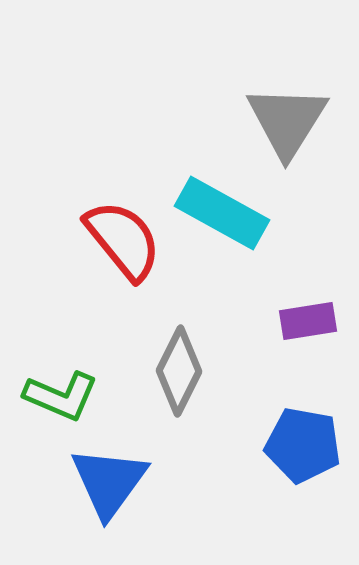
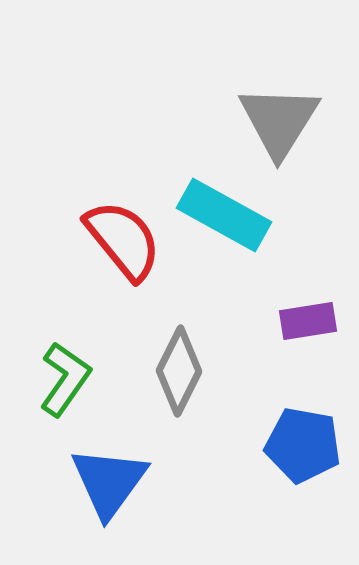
gray triangle: moved 8 px left
cyan rectangle: moved 2 px right, 2 px down
green L-shape: moved 4 px right, 17 px up; rotated 78 degrees counterclockwise
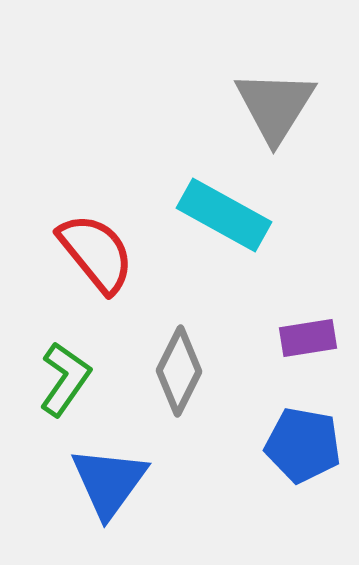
gray triangle: moved 4 px left, 15 px up
red semicircle: moved 27 px left, 13 px down
purple rectangle: moved 17 px down
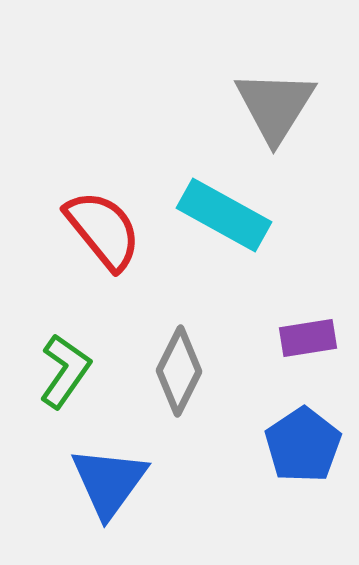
red semicircle: moved 7 px right, 23 px up
green L-shape: moved 8 px up
blue pentagon: rotated 28 degrees clockwise
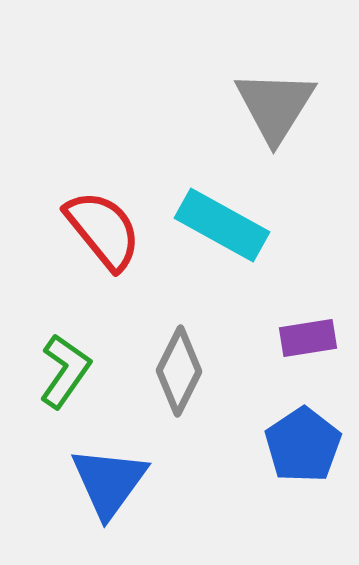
cyan rectangle: moved 2 px left, 10 px down
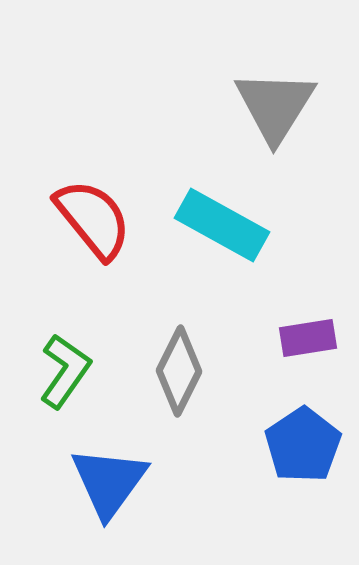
red semicircle: moved 10 px left, 11 px up
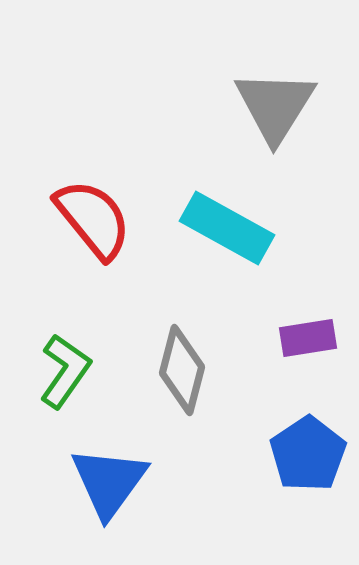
cyan rectangle: moved 5 px right, 3 px down
gray diamond: moved 3 px right, 1 px up; rotated 12 degrees counterclockwise
blue pentagon: moved 5 px right, 9 px down
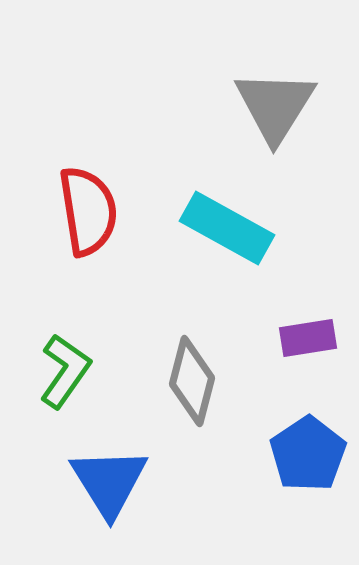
red semicircle: moved 5 px left, 8 px up; rotated 30 degrees clockwise
gray diamond: moved 10 px right, 11 px down
blue triangle: rotated 8 degrees counterclockwise
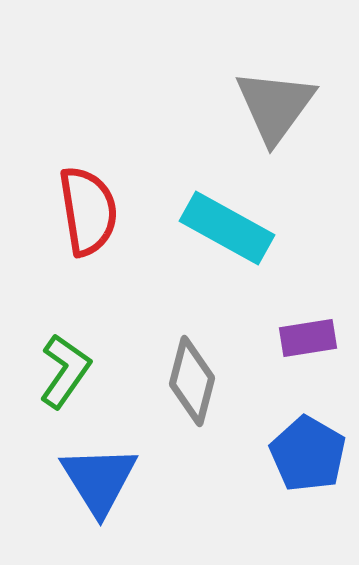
gray triangle: rotated 4 degrees clockwise
blue pentagon: rotated 8 degrees counterclockwise
blue triangle: moved 10 px left, 2 px up
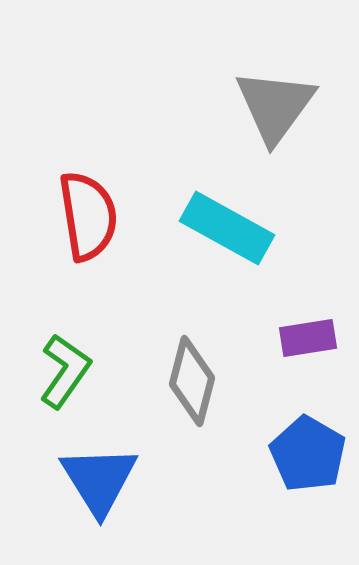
red semicircle: moved 5 px down
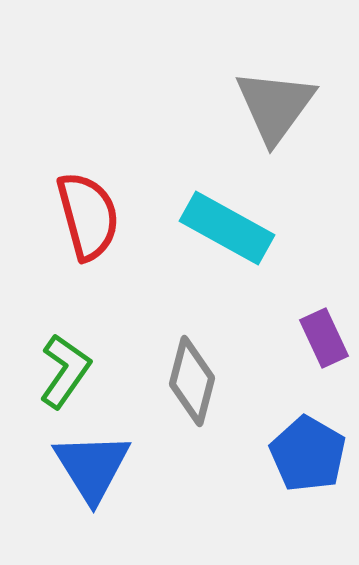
red semicircle: rotated 6 degrees counterclockwise
purple rectangle: moved 16 px right; rotated 74 degrees clockwise
blue triangle: moved 7 px left, 13 px up
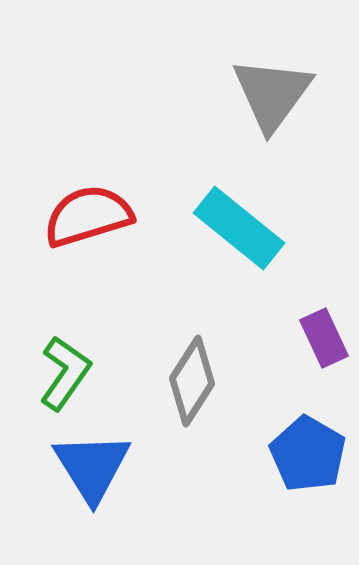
gray triangle: moved 3 px left, 12 px up
red semicircle: rotated 92 degrees counterclockwise
cyan rectangle: moved 12 px right; rotated 10 degrees clockwise
green L-shape: moved 2 px down
gray diamond: rotated 18 degrees clockwise
